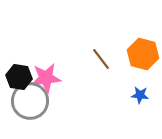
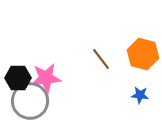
black hexagon: moved 1 px left, 1 px down; rotated 10 degrees counterclockwise
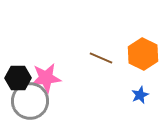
orange hexagon: rotated 12 degrees clockwise
brown line: moved 1 px up; rotated 30 degrees counterclockwise
blue star: rotated 30 degrees counterclockwise
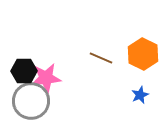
black hexagon: moved 6 px right, 7 px up
gray circle: moved 1 px right
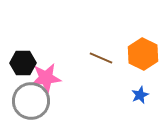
black hexagon: moved 1 px left, 8 px up
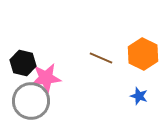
black hexagon: rotated 15 degrees clockwise
blue star: moved 1 px left, 1 px down; rotated 30 degrees counterclockwise
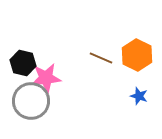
orange hexagon: moved 6 px left, 1 px down
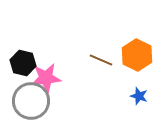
brown line: moved 2 px down
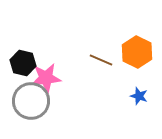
orange hexagon: moved 3 px up
